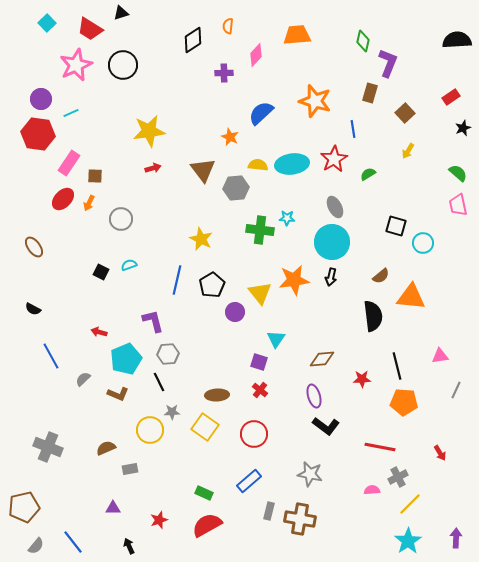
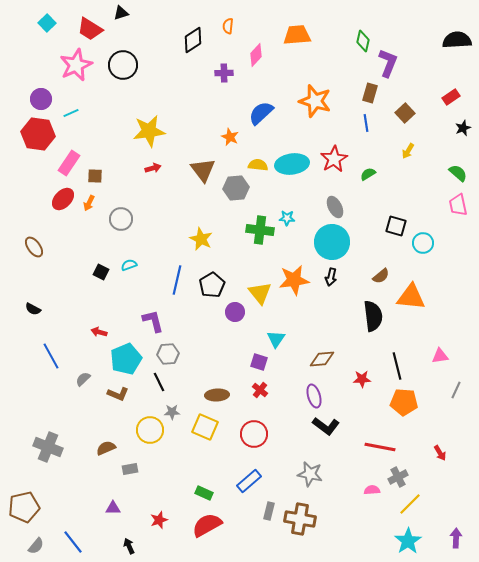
blue line at (353, 129): moved 13 px right, 6 px up
yellow square at (205, 427): rotated 12 degrees counterclockwise
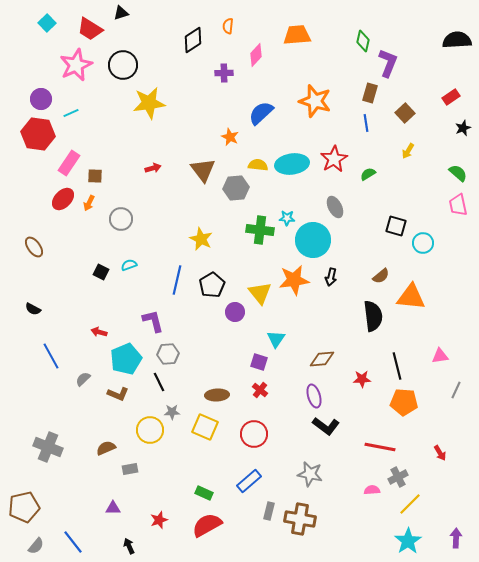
yellow star at (149, 131): moved 28 px up
cyan circle at (332, 242): moved 19 px left, 2 px up
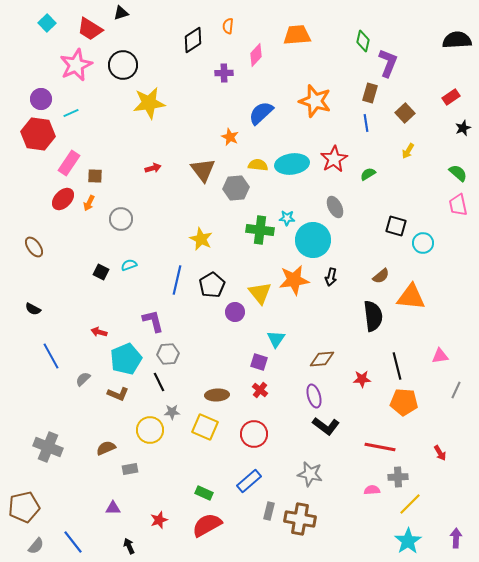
gray cross at (398, 477): rotated 24 degrees clockwise
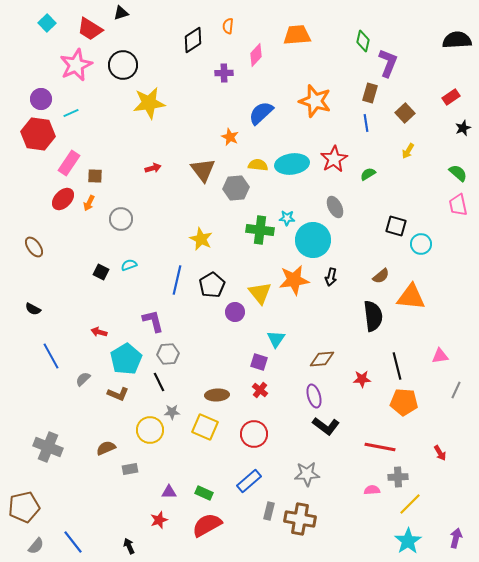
cyan circle at (423, 243): moved 2 px left, 1 px down
cyan pentagon at (126, 359): rotated 8 degrees counterclockwise
gray star at (310, 474): moved 3 px left; rotated 15 degrees counterclockwise
purple triangle at (113, 508): moved 56 px right, 16 px up
purple arrow at (456, 538): rotated 12 degrees clockwise
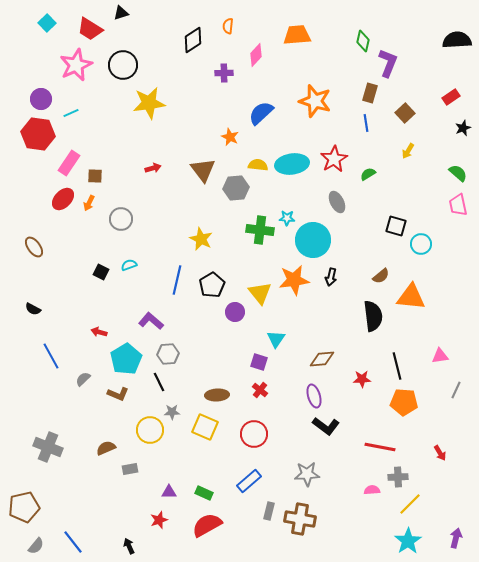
gray ellipse at (335, 207): moved 2 px right, 5 px up
purple L-shape at (153, 321): moved 2 px left; rotated 35 degrees counterclockwise
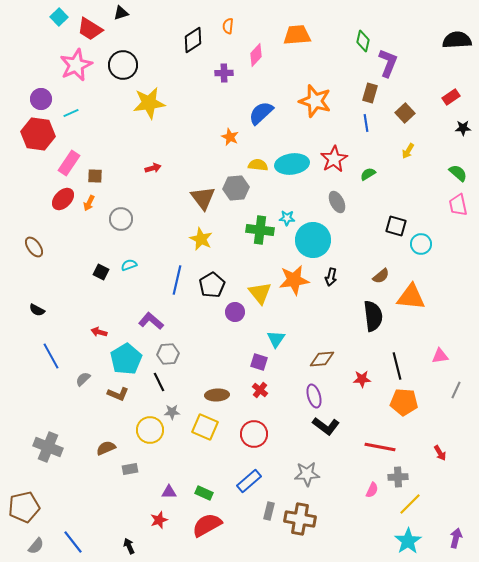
cyan square at (47, 23): moved 12 px right, 6 px up
black star at (463, 128): rotated 21 degrees clockwise
brown triangle at (203, 170): moved 28 px down
black semicircle at (33, 309): moved 4 px right, 1 px down
pink semicircle at (372, 490): rotated 119 degrees clockwise
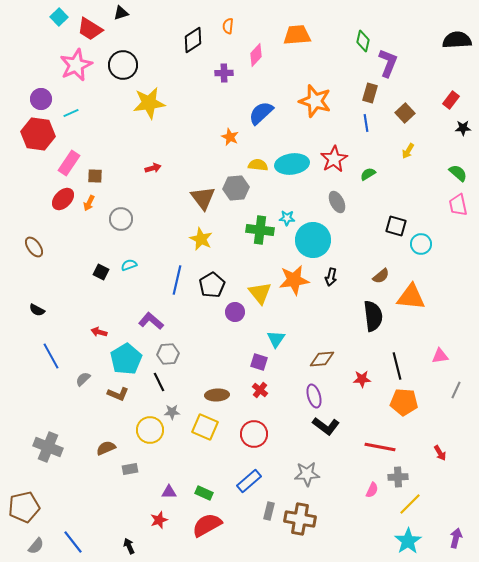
red rectangle at (451, 97): moved 3 px down; rotated 18 degrees counterclockwise
